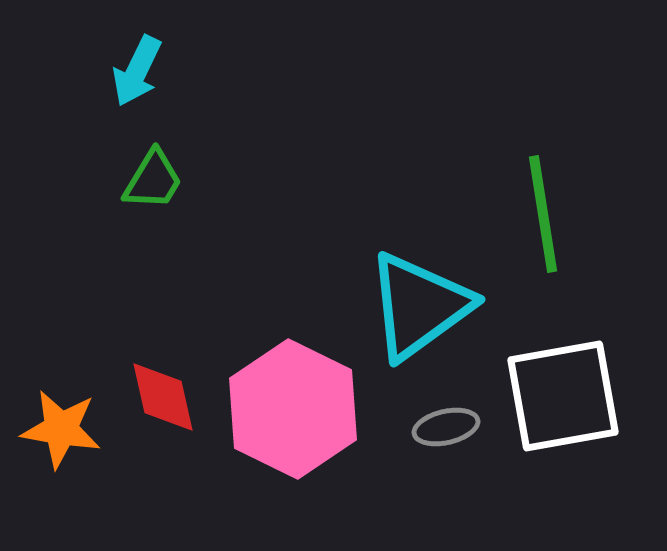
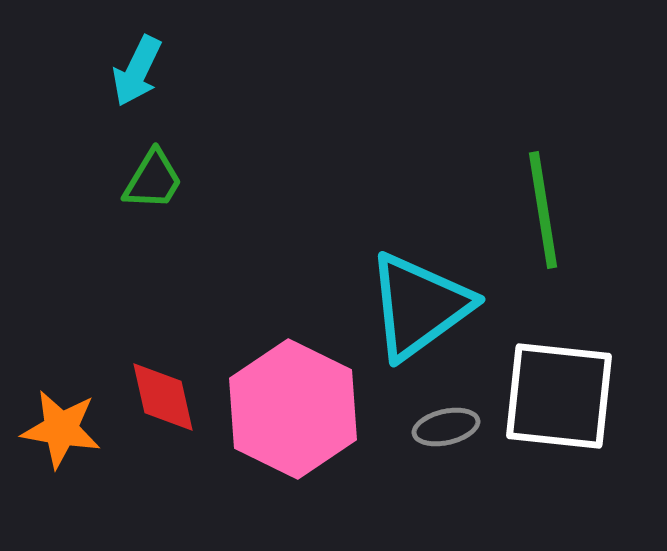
green line: moved 4 px up
white square: moved 4 px left; rotated 16 degrees clockwise
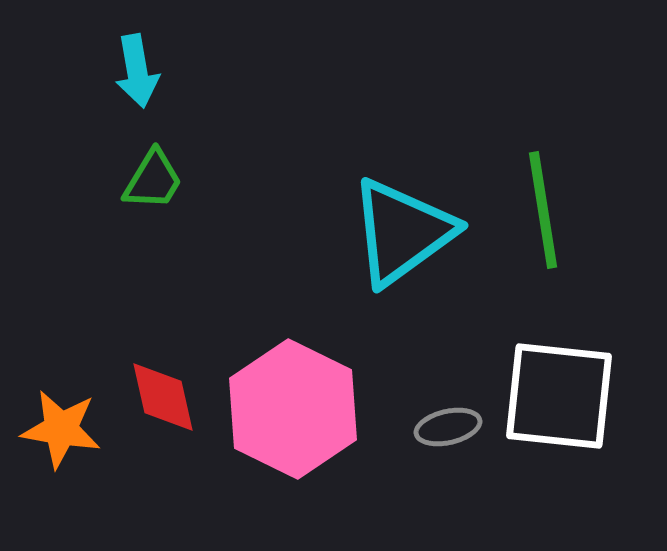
cyan arrow: rotated 36 degrees counterclockwise
cyan triangle: moved 17 px left, 74 px up
gray ellipse: moved 2 px right
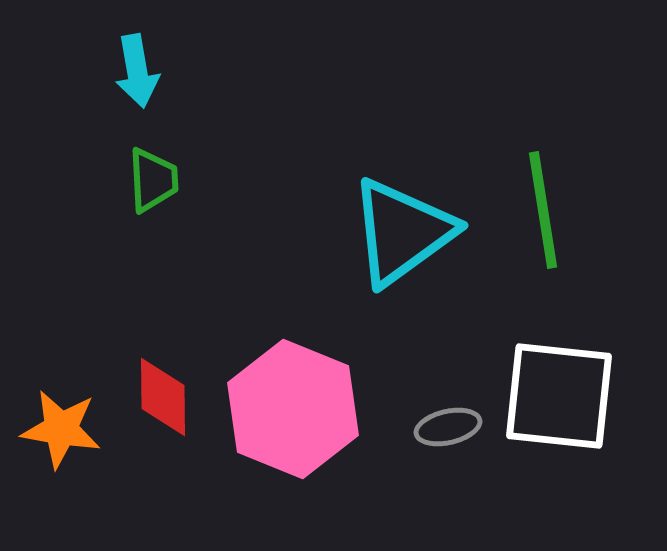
green trapezoid: rotated 34 degrees counterclockwise
red diamond: rotated 12 degrees clockwise
pink hexagon: rotated 4 degrees counterclockwise
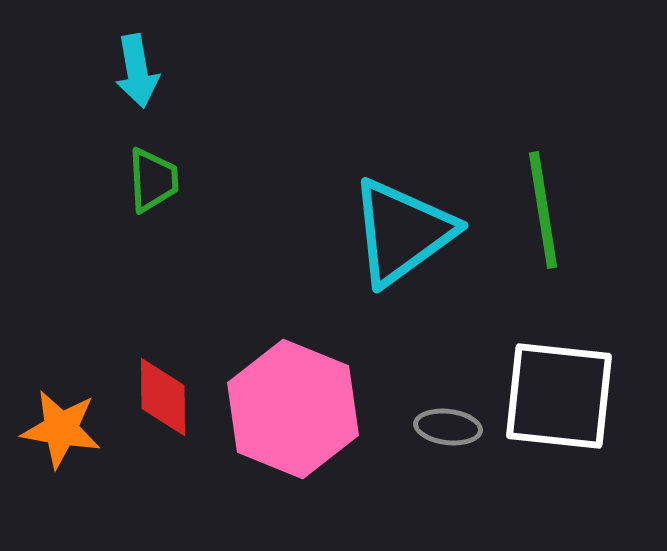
gray ellipse: rotated 20 degrees clockwise
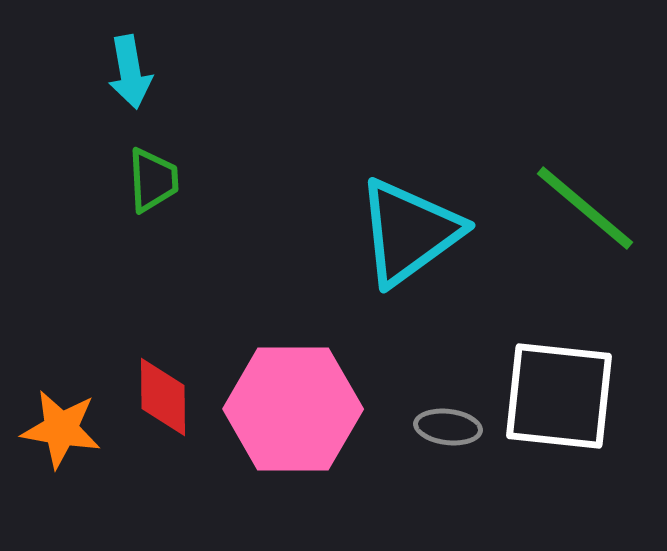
cyan arrow: moved 7 px left, 1 px down
green line: moved 42 px right, 2 px up; rotated 41 degrees counterclockwise
cyan triangle: moved 7 px right
pink hexagon: rotated 22 degrees counterclockwise
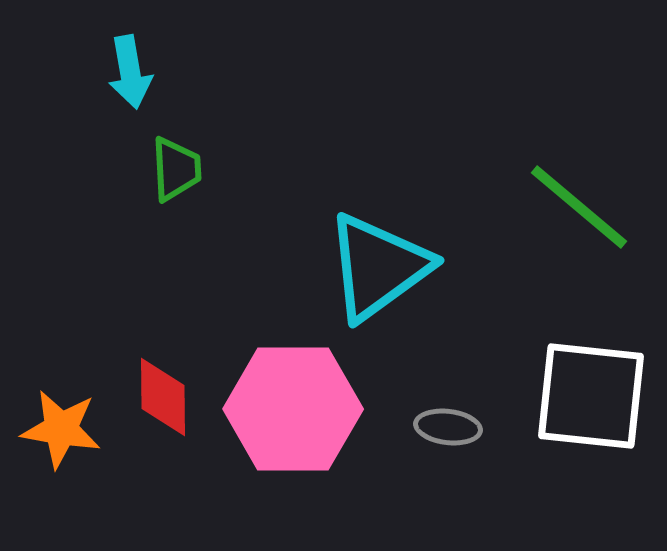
green trapezoid: moved 23 px right, 11 px up
green line: moved 6 px left, 1 px up
cyan triangle: moved 31 px left, 35 px down
white square: moved 32 px right
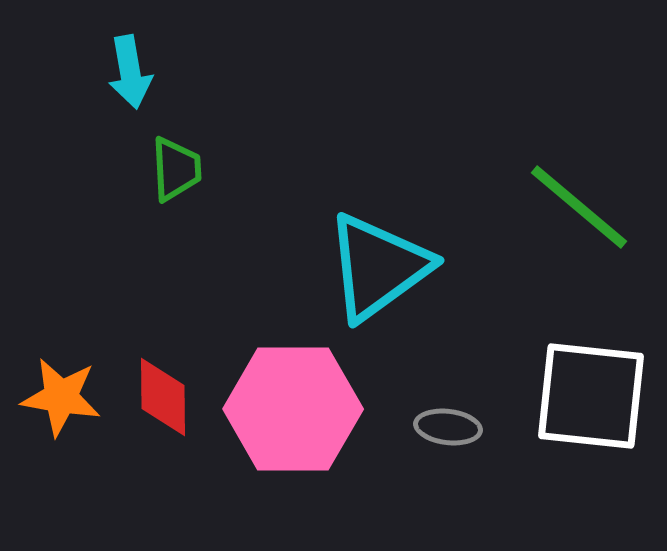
orange star: moved 32 px up
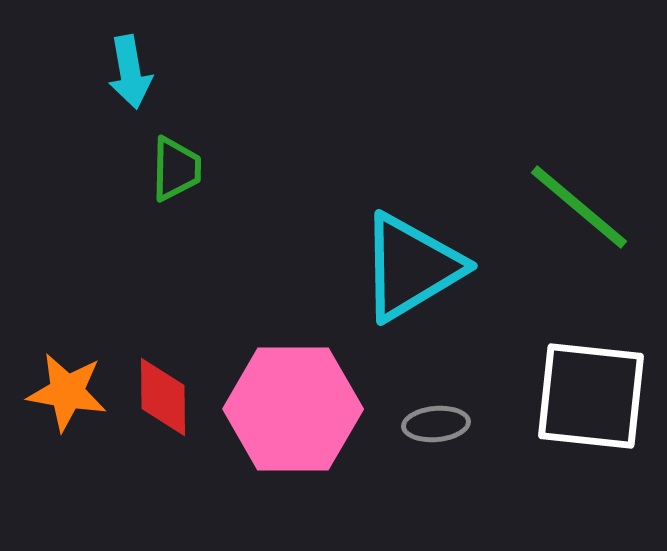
green trapezoid: rotated 4 degrees clockwise
cyan triangle: moved 33 px right; rotated 5 degrees clockwise
orange star: moved 6 px right, 5 px up
gray ellipse: moved 12 px left, 3 px up; rotated 12 degrees counterclockwise
